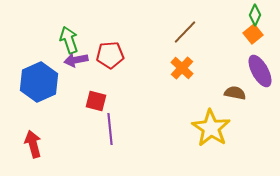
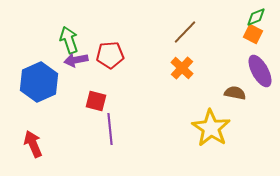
green diamond: moved 1 px right, 2 px down; rotated 45 degrees clockwise
orange square: rotated 24 degrees counterclockwise
red arrow: rotated 8 degrees counterclockwise
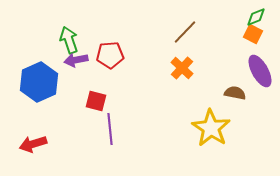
red arrow: rotated 84 degrees counterclockwise
